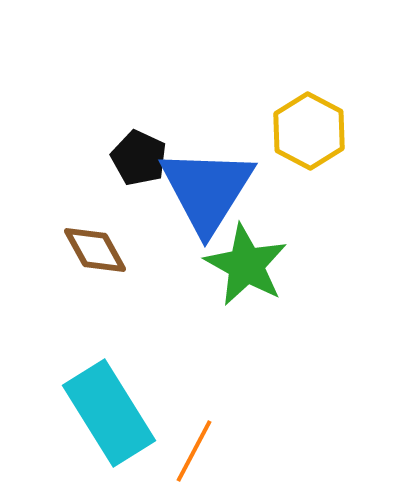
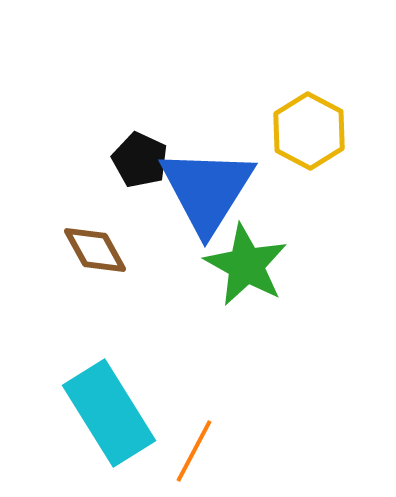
black pentagon: moved 1 px right, 2 px down
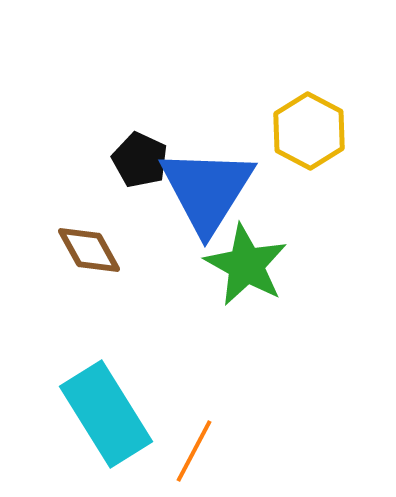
brown diamond: moved 6 px left
cyan rectangle: moved 3 px left, 1 px down
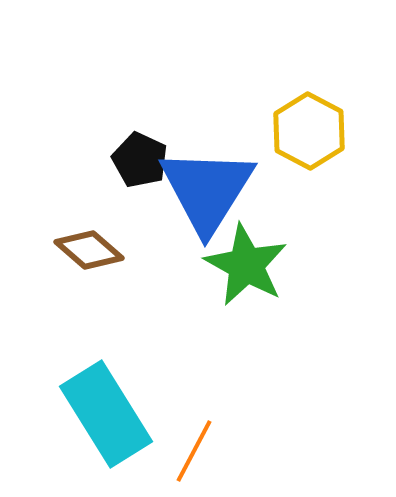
brown diamond: rotated 20 degrees counterclockwise
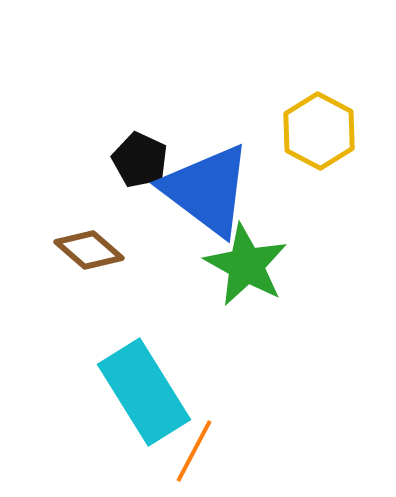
yellow hexagon: moved 10 px right
blue triangle: rotated 25 degrees counterclockwise
cyan rectangle: moved 38 px right, 22 px up
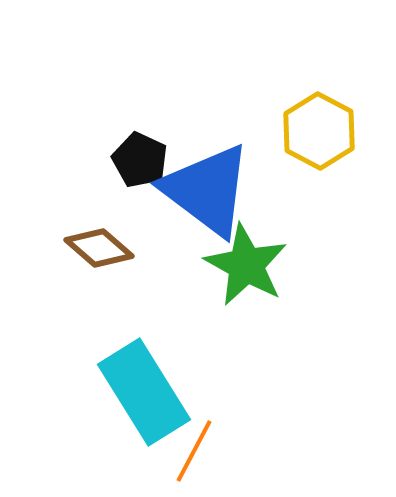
brown diamond: moved 10 px right, 2 px up
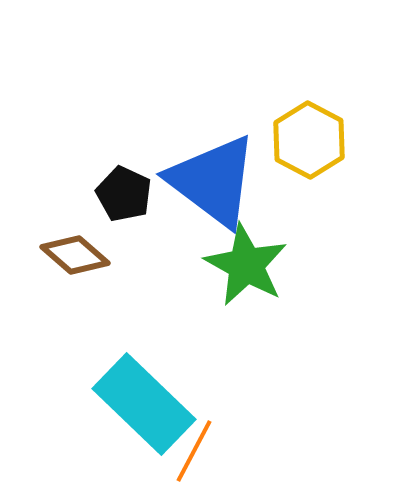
yellow hexagon: moved 10 px left, 9 px down
black pentagon: moved 16 px left, 34 px down
blue triangle: moved 6 px right, 9 px up
brown diamond: moved 24 px left, 7 px down
cyan rectangle: moved 12 px down; rotated 14 degrees counterclockwise
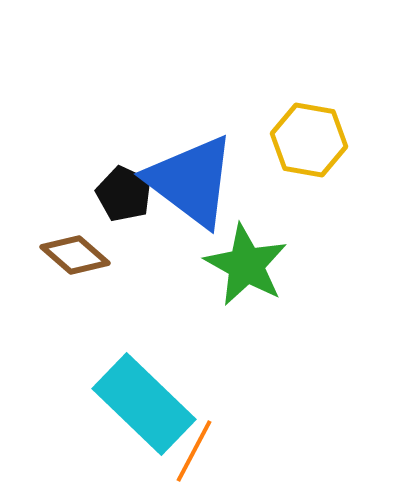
yellow hexagon: rotated 18 degrees counterclockwise
blue triangle: moved 22 px left
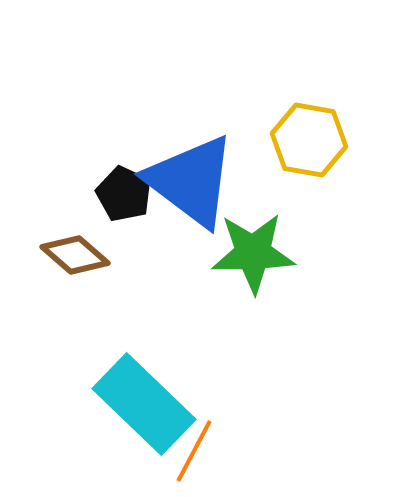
green star: moved 7 px right, 12 px up; rotated 30 degrees counterclockwise
